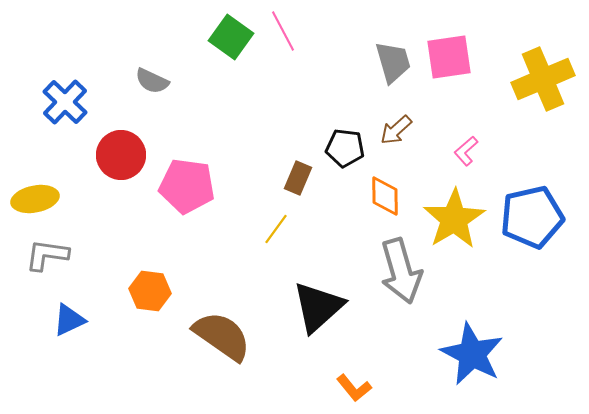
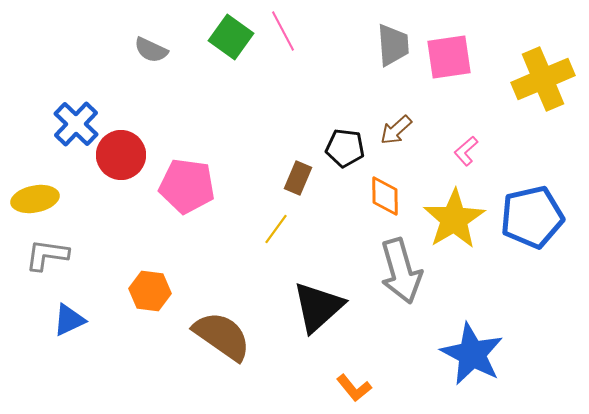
gray trapezoid: moved 17 px up; rotated 12 degrees clockwise
gray semicircle: moved 1 px left, 31 px up
blue cross: moved 11 px right, 22 px down
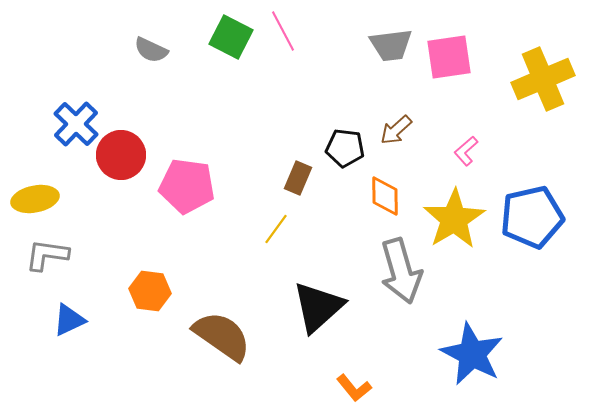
green square: rotated 9 degrees counterclockwise
gray trapezoid: moved 2 px left; rotated 87 degrees clockwise
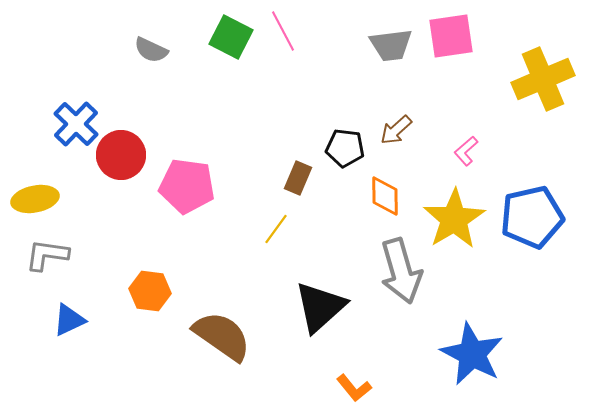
pink square: moved 2 px right, 21 px up
black triangle: moved 2 px right
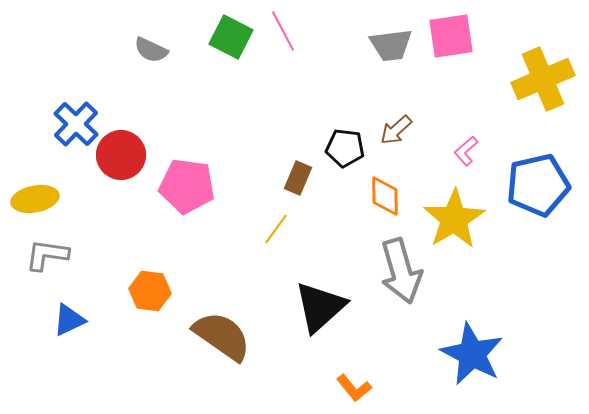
blue pentagon: moved 6 px right, 32 px up
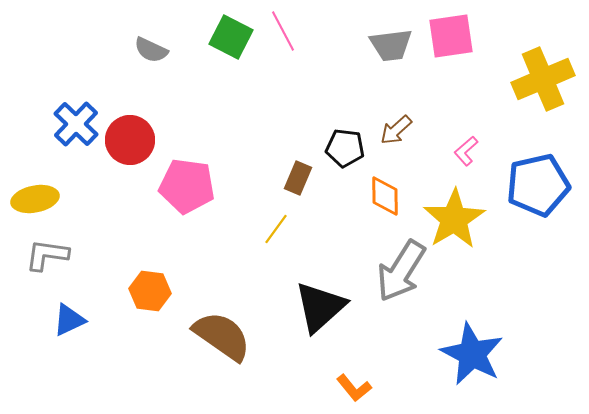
red circle: moved 9 px right, 15 px up
gray arrow: rotated 48 degrees clockwise
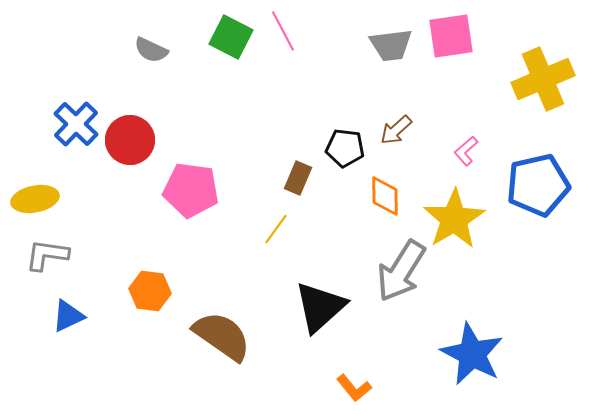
pink pentagon: moved 4 px right, 4 px down
blue triangle: moved 1 px left, 4 px up
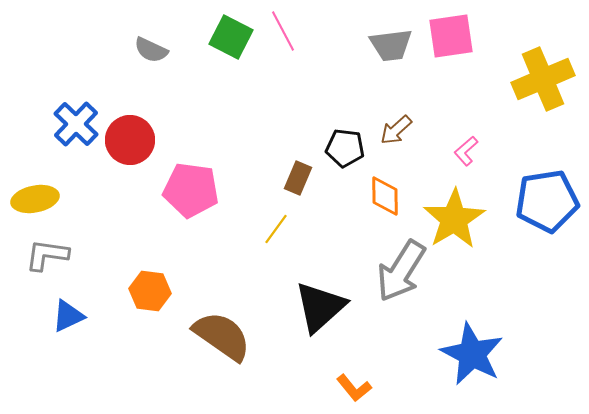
blue pentagon: moved 9 px right, 16 px down; rotated 4 degrees clockwise
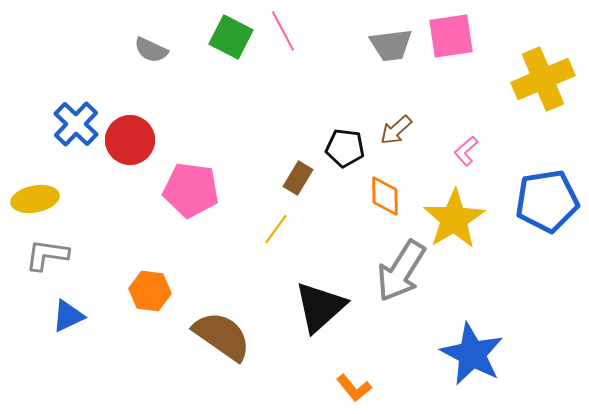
brown rectangle: rotated 8 degrees clockwise
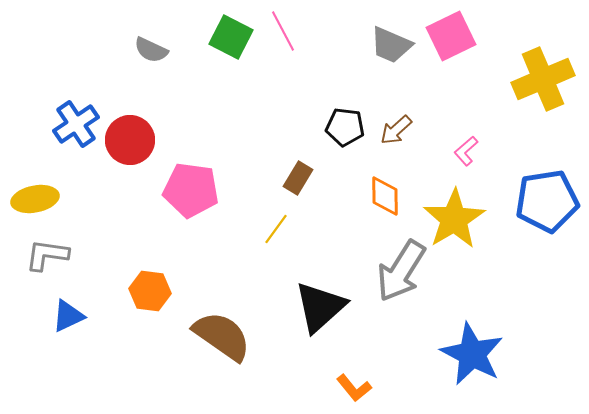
pink square: rotated 18 degrees counterclockwise
gray trapezoid: rotated 30 degrees clockwise
blue cross: rotated 12 degrees clockwise
black pentagon: moved 21 px up
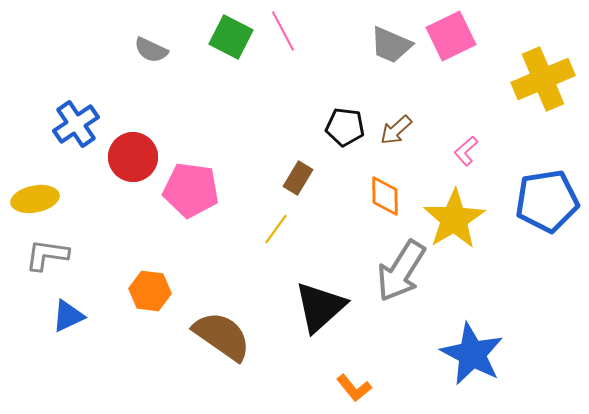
red circle: moved 3 px right, 17 px down
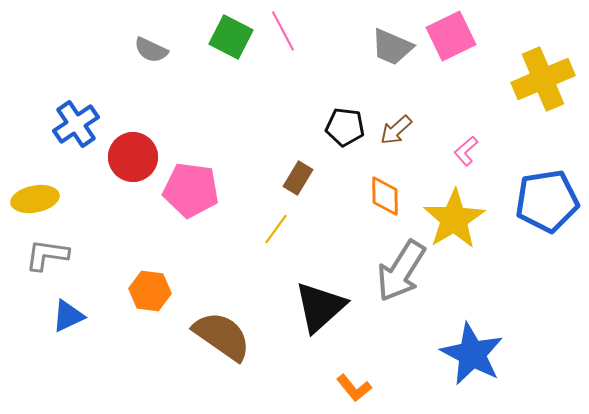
gray trapezoid: moved 1 px right, 2 px down
